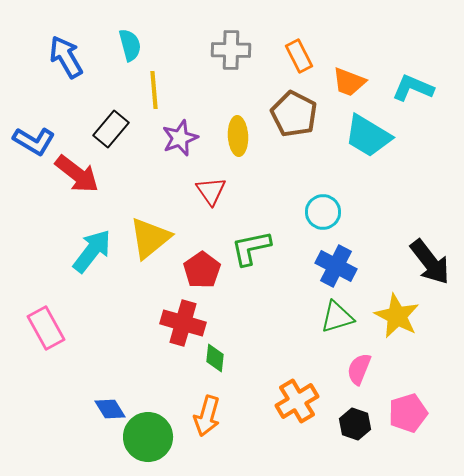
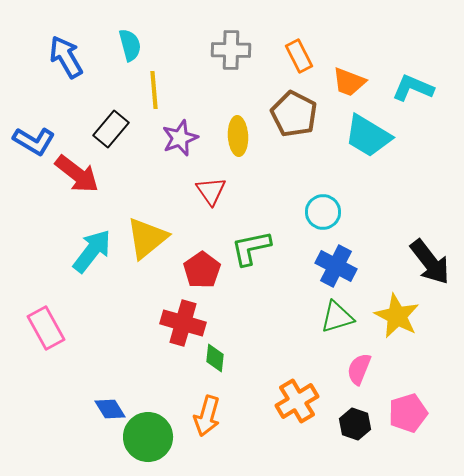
yellow triangle: moved 3 px left
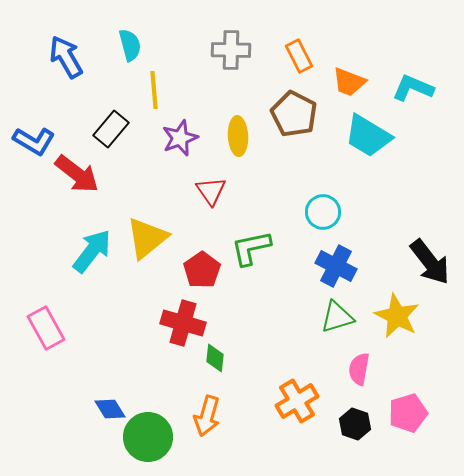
pink semicircle: rotated 12 degrees counterclockwise
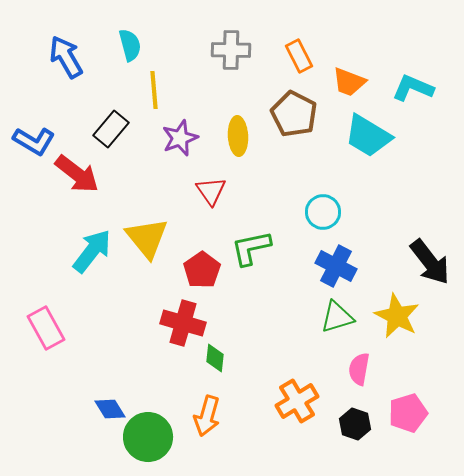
yellow triangle: rotated 30 degrees counterclockwise
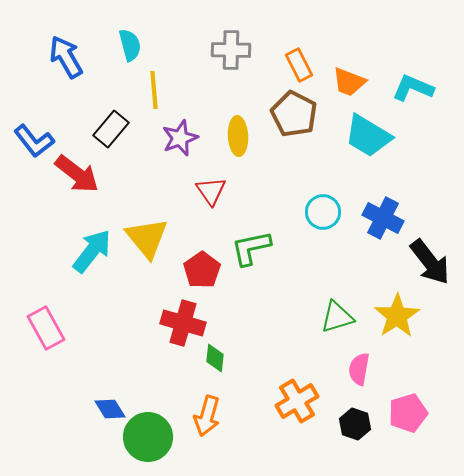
orange rectangle: moved 9 px down
blue L-shape: rotated 21 degrees clockwise
blue cross: moved 47 px right, 48 px up
yellow star: rotated 12 degrees clockwise
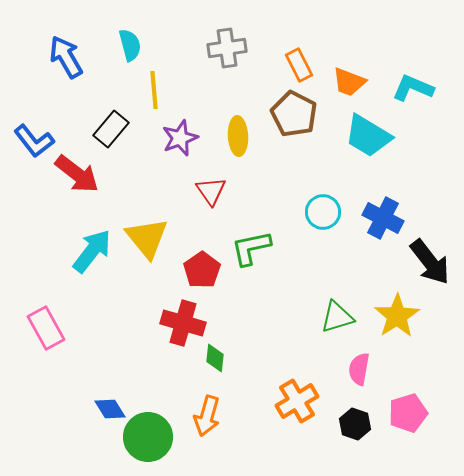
gray cross: moved 4 px left, 2 px up; rotated 9 degrees counterclockwise
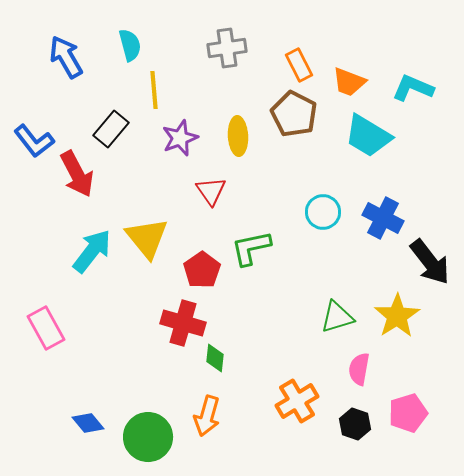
red arrow: rotated 24 degrees clockwise
blue diamond: moved 22 px left, 14 px down; rotated 8 degrees counterclockwise
